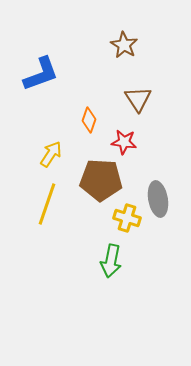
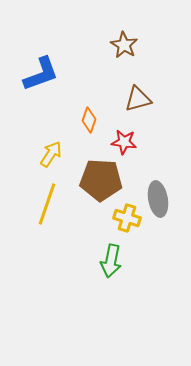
brown triangle: rotated 48 degrees clockwise
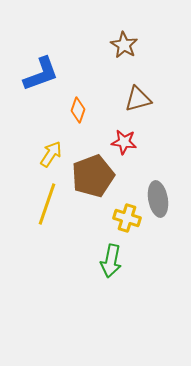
orange diamond: moved 11 px left, 10 px up
brown pentagon: moved 8 px left, 4 px up; rotated 24 degrees counterclockwise
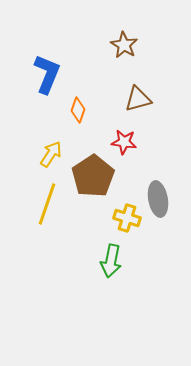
blue L-shape: moved 6 px right; rotated 48 degrees counterclockwise
brown pentagon: rotated 12 degrees counterclockwise
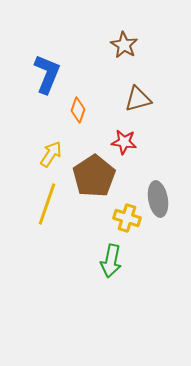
brown pentagon: moved 1 px right
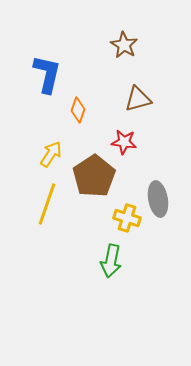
blue L-shape: rotated 9 degrees counterclockwise
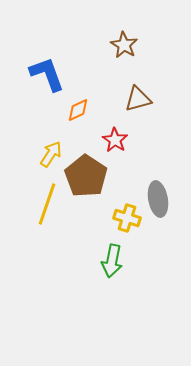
blue L-shape: rotated 33 degrees counterclockwise
orange diamond: rotated 45 degrees clockwise
red star: moved 9 px left, 2 px up; rotated 25 degrees clockwise
brown pentagon: moved 8 px left; rotated 6 degrees counterclockwise
green arrow: moved 1 px right
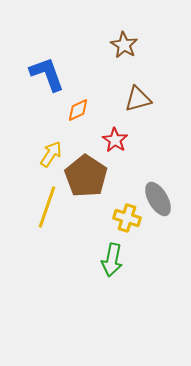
gray ellipse: rotated 20 degrees counterclockwise
yellow line: moved 3 px down
green arrow: moved 1 px up
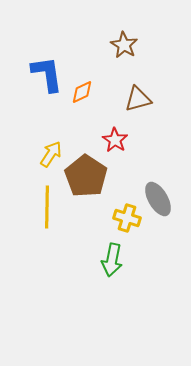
blue L-shape: rotated 12 degrees clockwise
orange diamond: moved 4 px right, 18 px up
yellow line: rotated 18 degrees counterclockwise
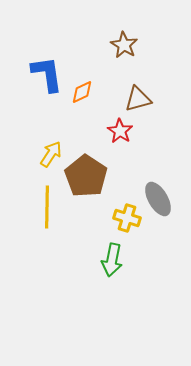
red star: moved 5 px right, 9 px up
